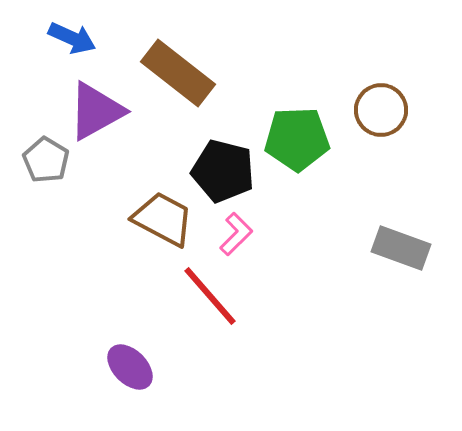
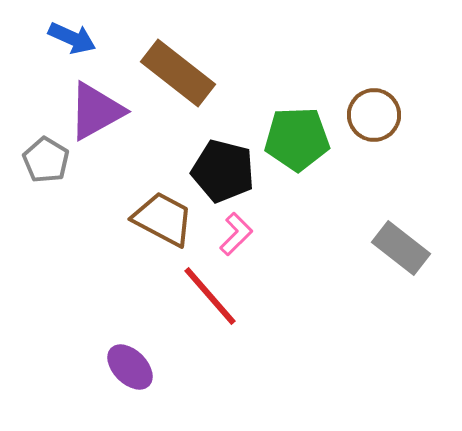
brown circle: moved 7 px left, 5 px down
gray rectangle: rotated 18 degrees clockwise
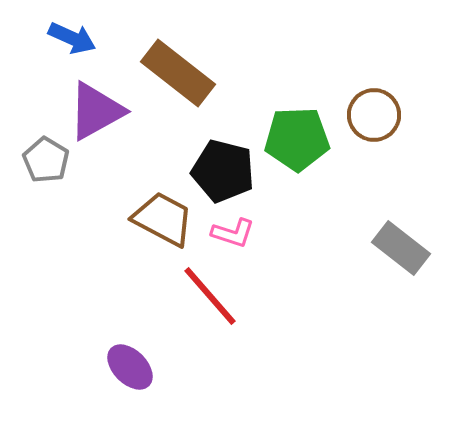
pink L-shape: moved 3 px left, 1 px up; rotated 63 degrees clockwise
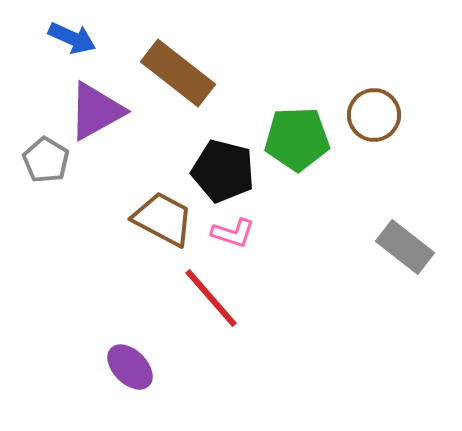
gray rectangle: moved 4 px right, 1 px up
red line: moved 1 px right, 2 px down
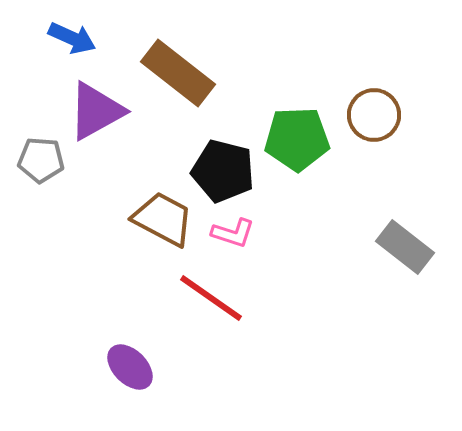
gray pentagon: moved 5 px left; rotated 27 degrees counterclockwise
red line: rotated 14 degrees counterclockwise
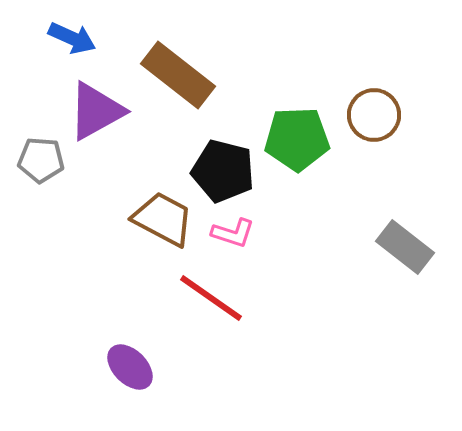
brown rectangle: moved 2 px down
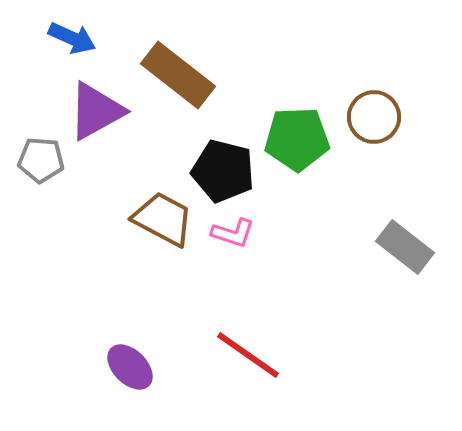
brown circle: moved 2 px down
red line: moved 37 px right, 57 px down
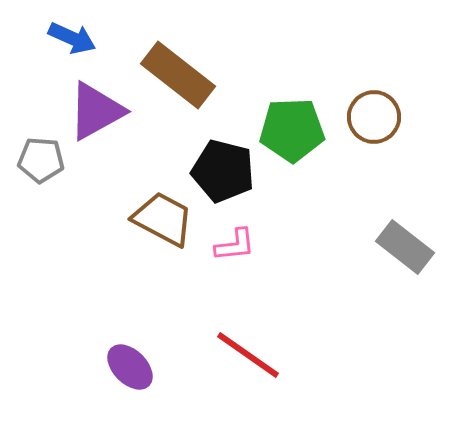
green pentagon: moved 5 px left, 9 px up
pink L-shape: moved 2 px right, 12 px down; rotated 24 degrees counterclockwise
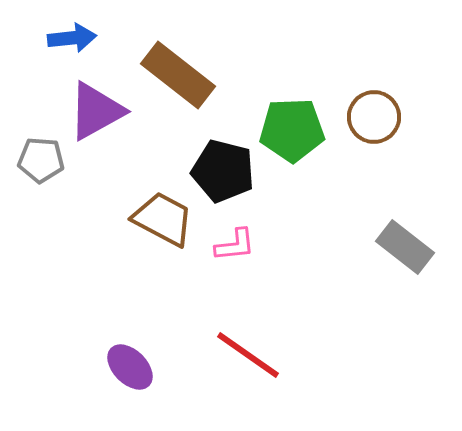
blue arrow: rotated 30 degrees counterclockwise
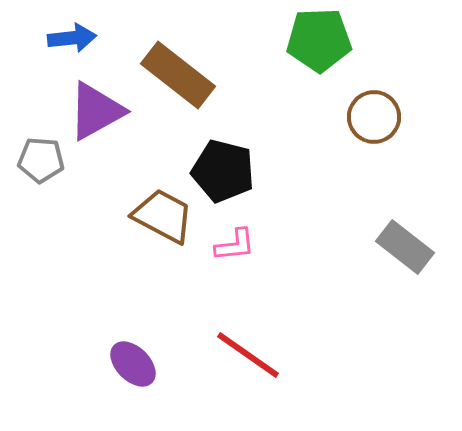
green pentagon: moved 27 px right, 90 px up
brown trapezoid: moved 3 px up
purple ellipse: moved 3 px right, 3 px up
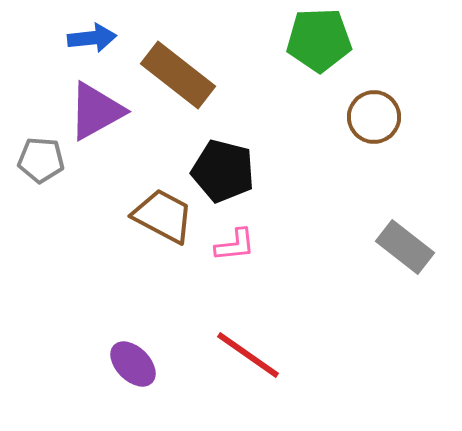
blue arrow: moved 20 px right
